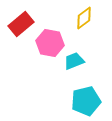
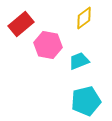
pink hexagon: moved 2 px left, 2 px down
cyan trapezoid: moved 5 px right
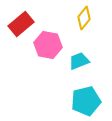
yellow diamond: rotated 15 degrees counterclockwise
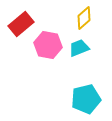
yellow diamond: rotated 10 degrees clockwise
cyan trapezoid: moved 13 px up
cyan pentagon: moved 2 px up
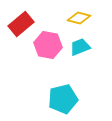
yellow diamond: moved 5 px left; rotated 55 degrees clockwise
cyan trapezoid: moved 1 px right, 1 px up
cyan pentagon: moved 23 px left
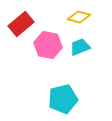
yellow diamond: moved 1 px up
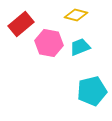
yellow diamond: moved 3 px left, 2 px up
pink hexagon: moved 1 px right, 2 px up
cyan pentagon: moved 29 px right, 8 px up
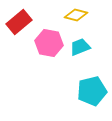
red rectangle: moved 2 px left, 2 px up
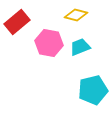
red rectangle: moved 2 px left
cyan pentagon: moved 1 px right, 1 px up
